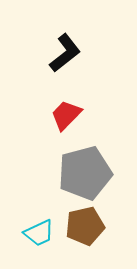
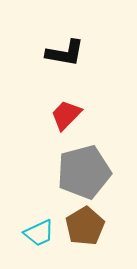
black L-shape: rotated 48 degrees clockwise
gray pentagon: moved 1 px left, 1 px up
brown pentagon: rotated 18 degrees counterclockwise
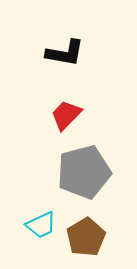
brown pentagon: moved 1 px right, 11 px down
cyan trapezoid: moved 2 px right, 8 px up
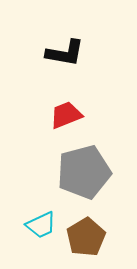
red trapezoid: rotated 24 degrees clockwise
